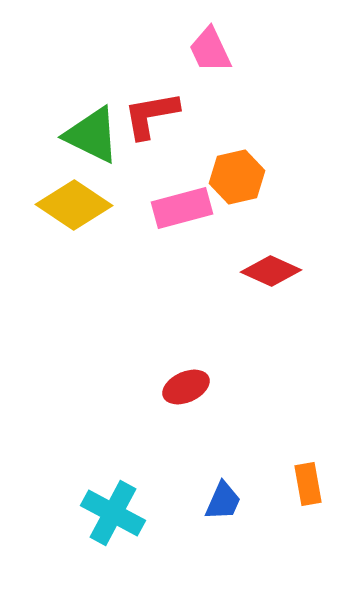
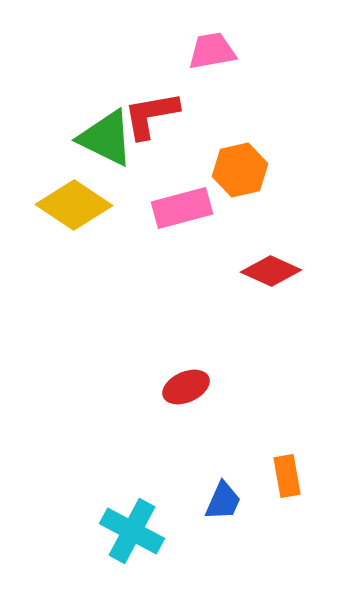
pink trapezoid: moved 2 px right, 1 px down; rotated 105 degrees clockwise
green triangle: moved 14 px right, 3 px down
orange hexagon: moved 3 px right, 7 px up
orange rectangle: moved 21 px left, 8 px up
cyan cross: moved 19 px right, 18 px down
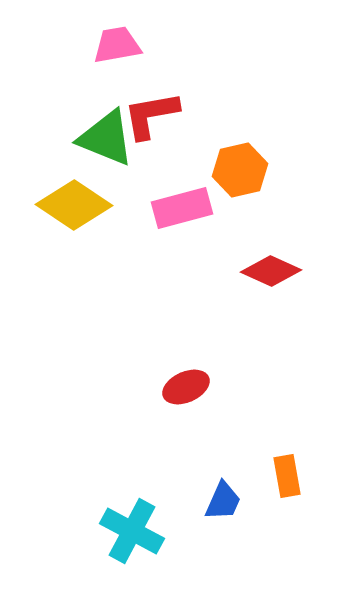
pink trapezoid: moved 95 px left, 6 px up
green triangle: rotated 4 degrees counterclockwise
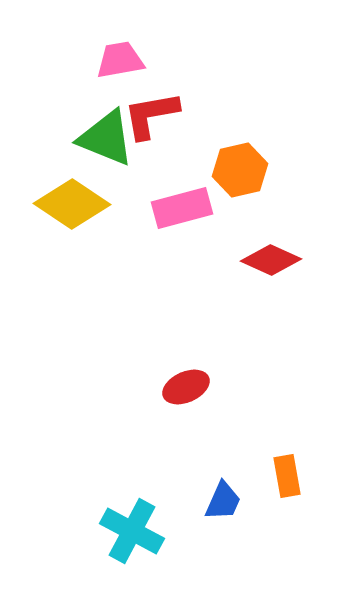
pink trapezoid: moved 3 px right, 15 px down
yellow diamond: moved 2 px left, 1 px up
red diamond: moved 11 px up
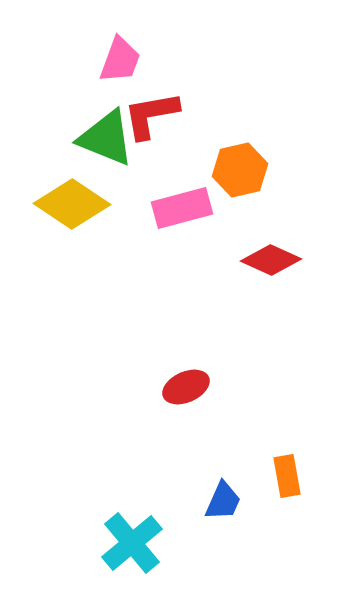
pink trapezoid: rotated 120 degrees clockwise
cyan cross: moved 12 px down; rotated 22 degrees clockwise
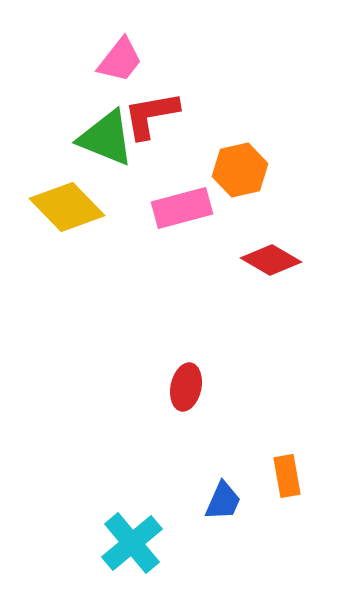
pink trapezoid: rotated 18 degrees clockwise
yellow diamond: moved 5 px left, 3 px down; rotated 12 degrees clockwise
red diamond: rotated 6 degrees clockwise
red ellipse: rotated 54 degrees counterclockwise
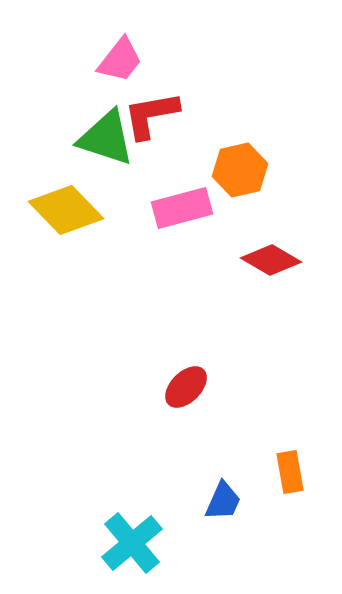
green triangle: rotated 4 degrees counterclockwise
yellow diamond: moved 1 px left, 3 px down
red ellipse: rotated 33 degrees clockwise
orange rectangle: moved 3 px right, 4 px up
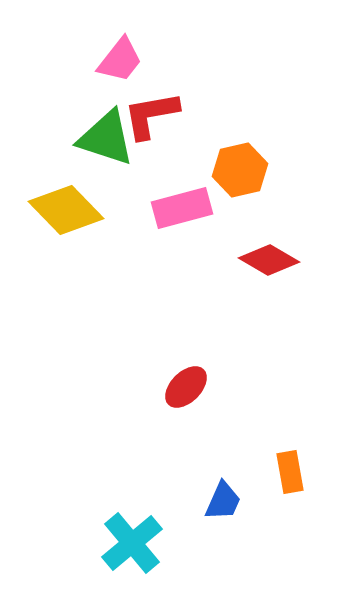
red diamond: moved 2 px left
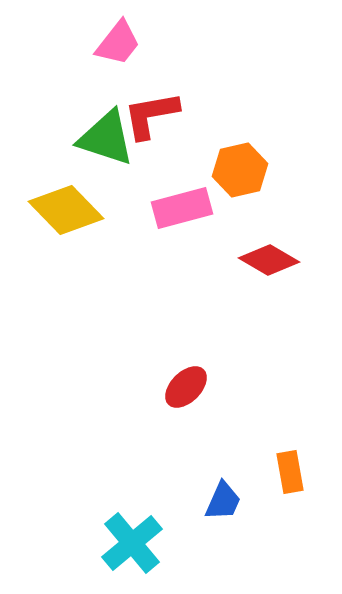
pink trapezoid: moved 2 px left, 17 px up
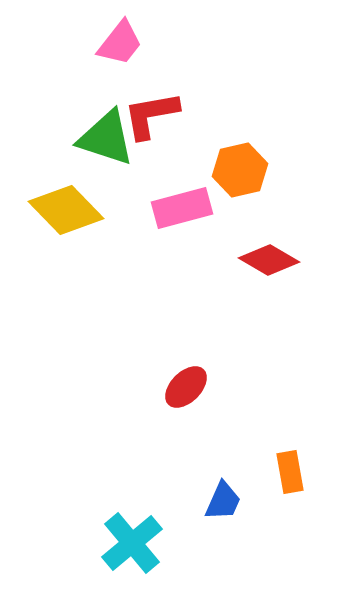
pink trapezoid: moved 2 px right
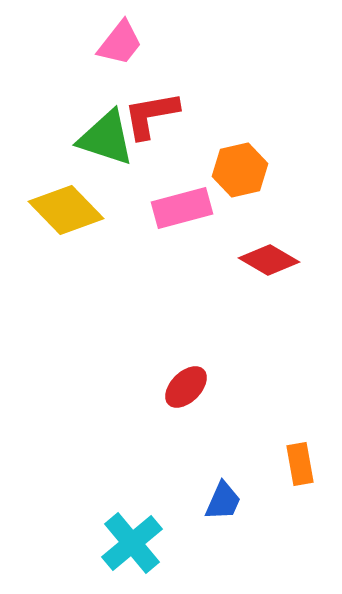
orange rectangle: moved 10 px right, 8 px up
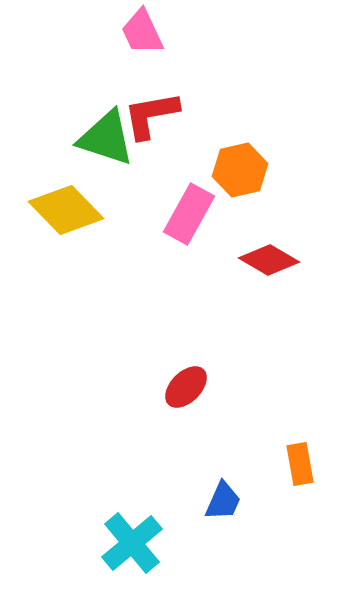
pink trapezoid: moved 22 px right, 11 px up; rotated 117 degrees clockwise
pink rectangle: moved 7 px right, 6 px down; rotated 46 degrees counterclockwise
